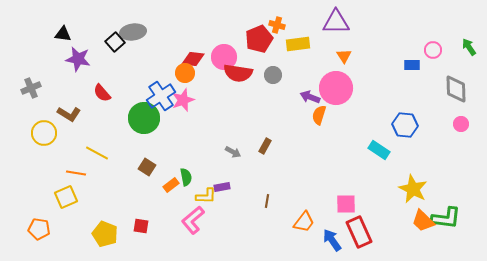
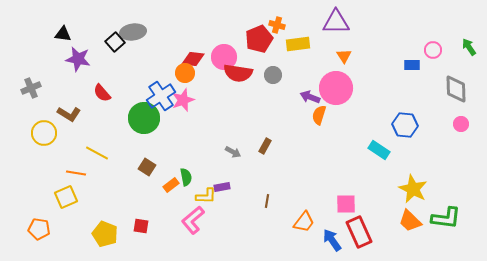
orange trapezoid at (423, 221): moved 13 px left
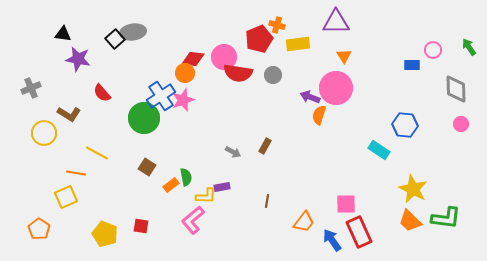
black square at (115, 42): moved 3 px up
orange pentagon at (39, 229): rotated 25 degrees clockwise
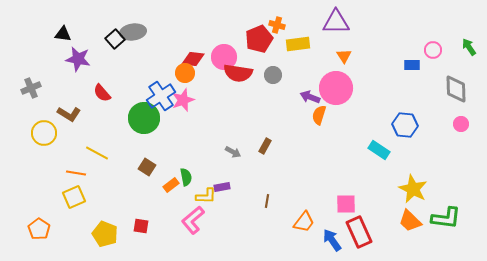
yellow square at (66, 197): moved 8 px right
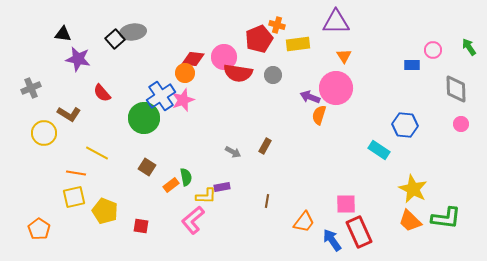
yellow square at (74, 197): rotated 10 degrees clockwise
yellow pentagon at (105, 234): moved 23 px up
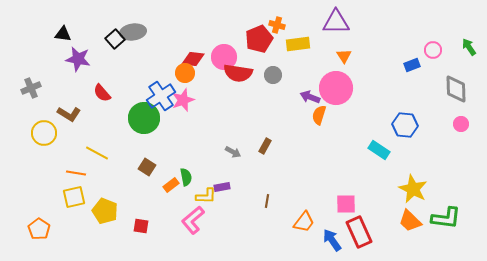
blue rectangle at (412, 65): rotated 21 degrees counterclockwise
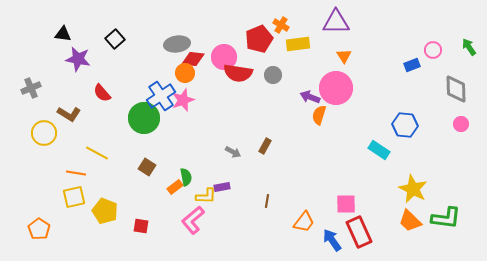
orange cross at (277, 25): moved 4 px right; rotated 14 degrees clockwise
gray ellipse at (133, 32): moved 44 px right, 12 px down
orange rectangle at (171, 185): moved 4 px right, 2 px down
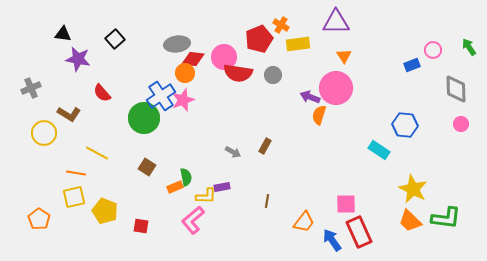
orange rectangle at (175, 187): rotated 14 degrees clockwise
orange pentagon at (39, 229): moved 10 px up
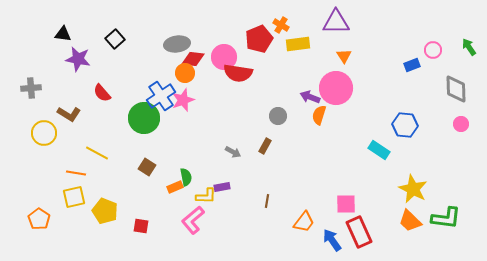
gray circle at (273, 75): moved 5 px right, 41 px down
gray cross at (31, 88): rotated 18 degrees clockwise
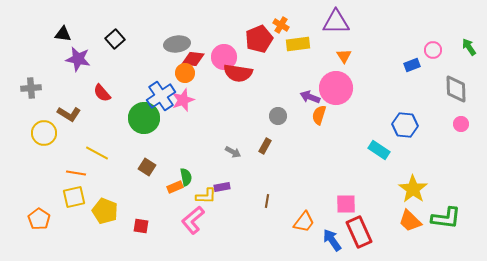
yellow star at (413, 189): rotated 8 degrees clockwise
